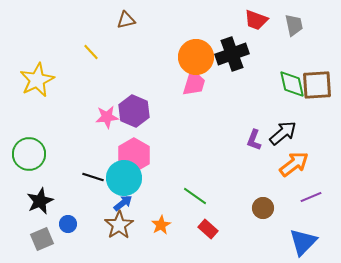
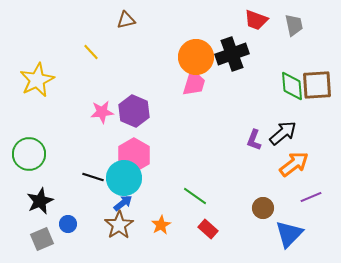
green diamond: moved 2 px down; rotated 8 degrees clockwise
pink star: moved 5 px left, 5 px up
blue triangle: moved 14 px left, 8 px up
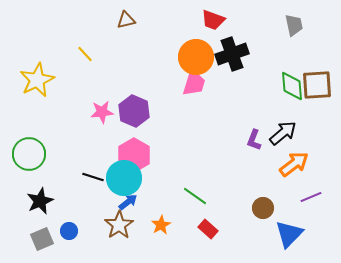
red trapezoid: moved 43 px left
yellow line: moved 6 px left, 2 px down
blue arrow: moved 5 px right, 1 px up
blue circle: moved 1 px right, 7 px down
